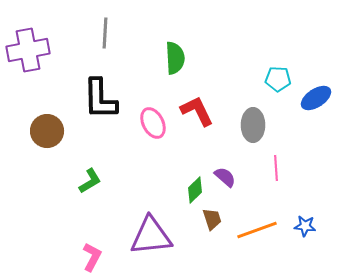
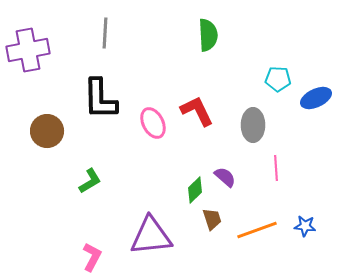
green semicircle: moved 33 px right, 23 px up
blue ellipse: rotated 8 degrees clockwise
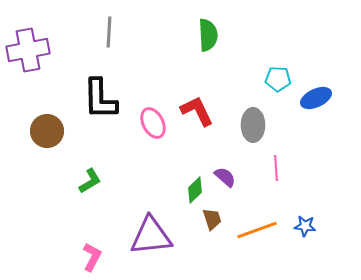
gray line: moved 4 px right, 1 px up
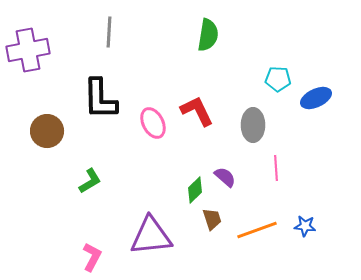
green semicircle: rotated 12 degrees clockwise
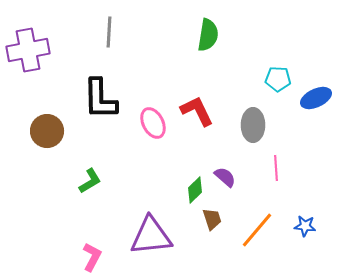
orange line: rotated 30 degrees counterclockwise
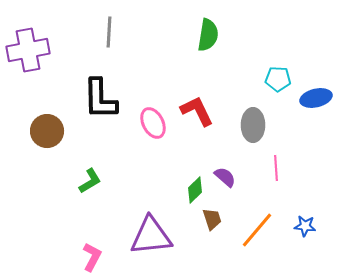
blue ellipse: rotated 12 degrees clockwise
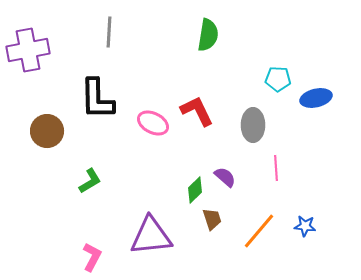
black L-shape: moved 3 px left
pink ellipse: rotated 36 degrees counterclockwise
orange line: moved 2 px right, 1 px down
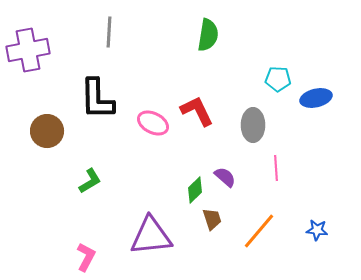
blue star: moved 12 px right, 4 px down
pink L-shape: moved 6 px left
